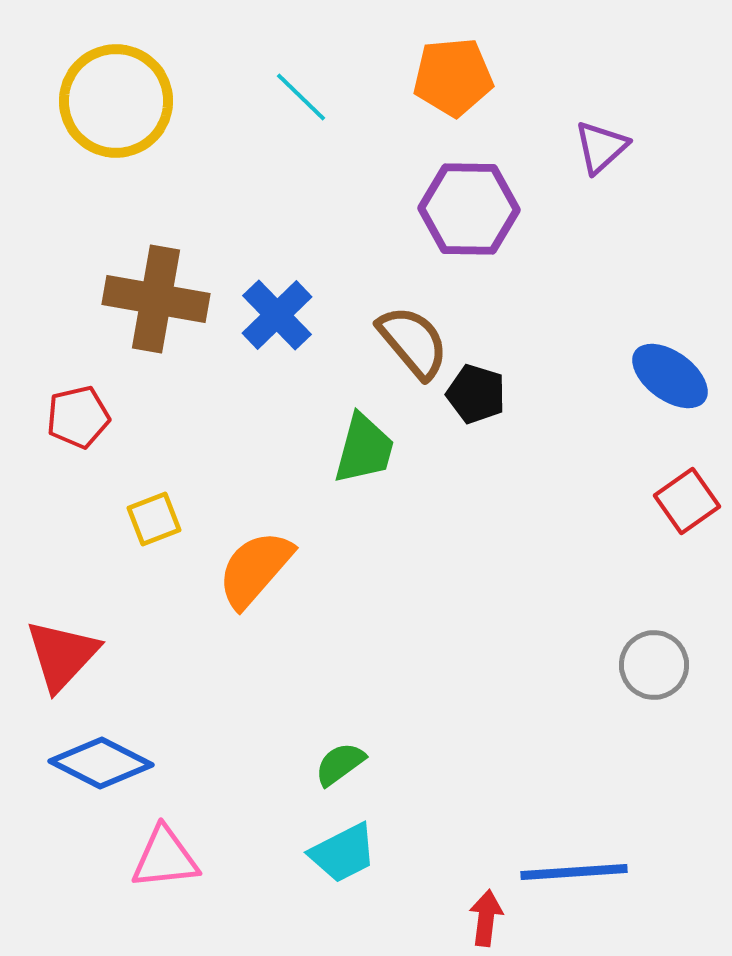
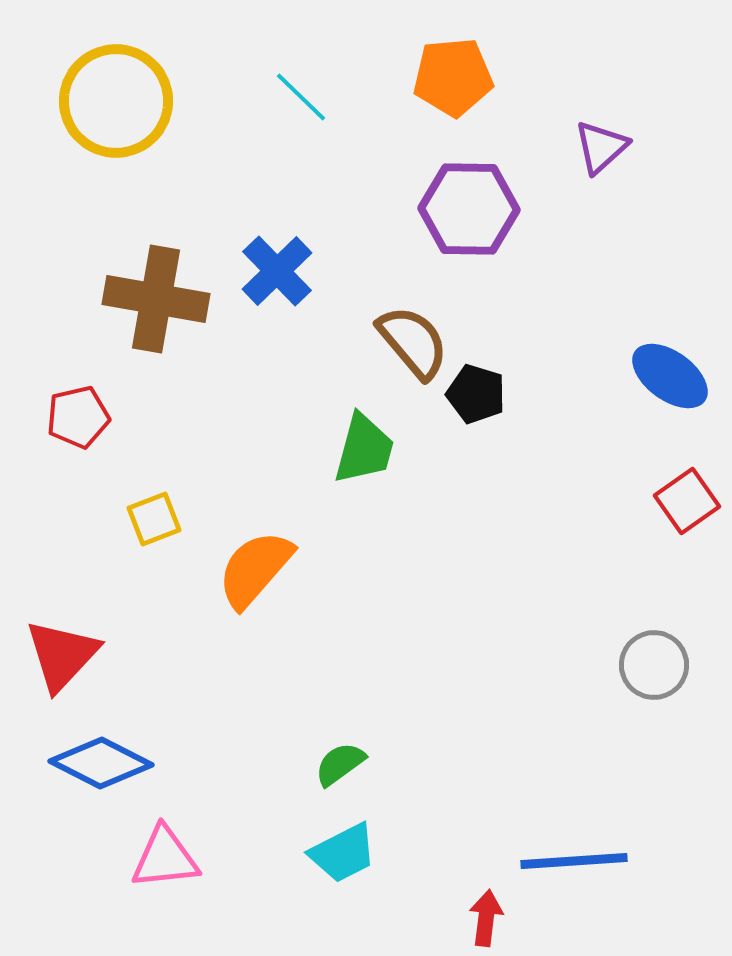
blue cross: moved 44 px up
blue line: moved 11 px up
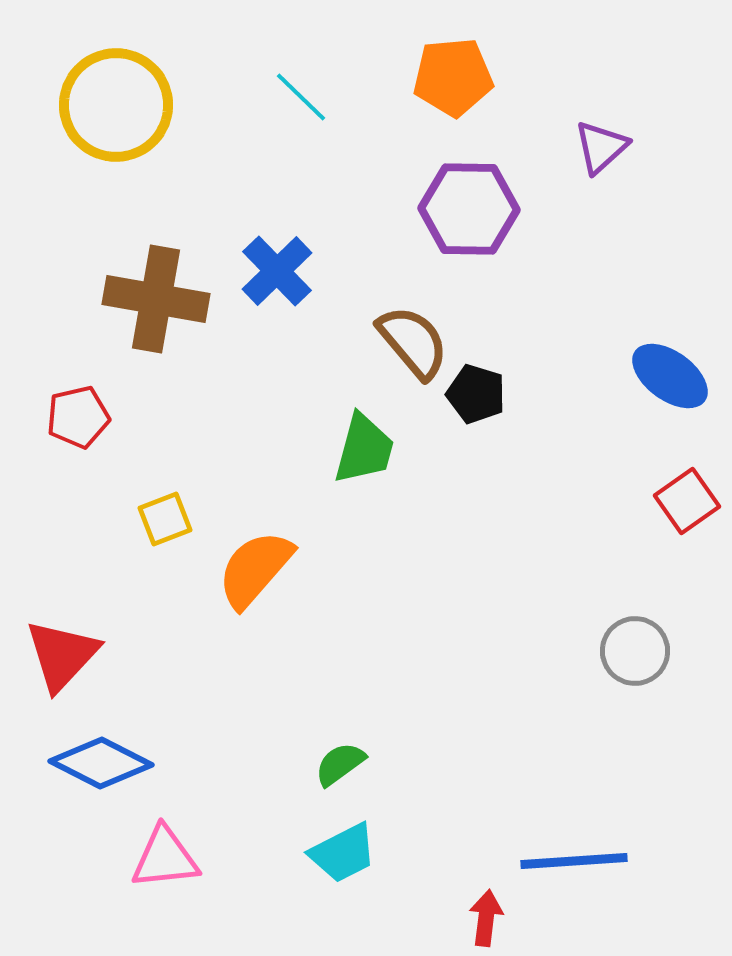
yellow circle: moved 4 px down
yellow square: moved 11 px right
gray circle: moved 19 px left, 14 px up
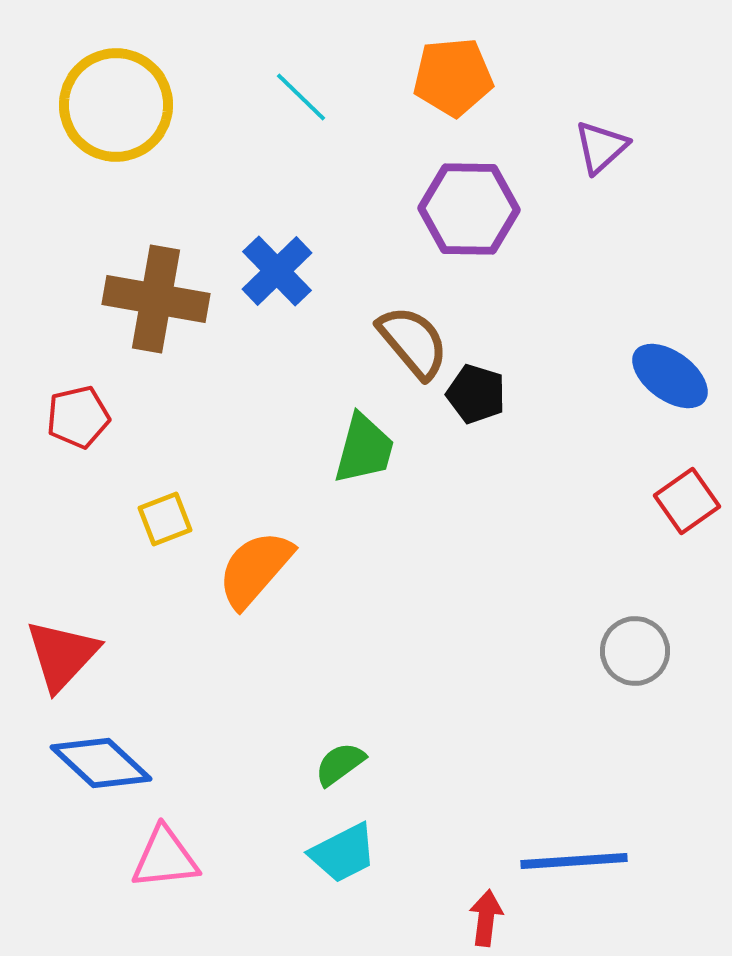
blue diamond: rotated 16 degrees clockwise
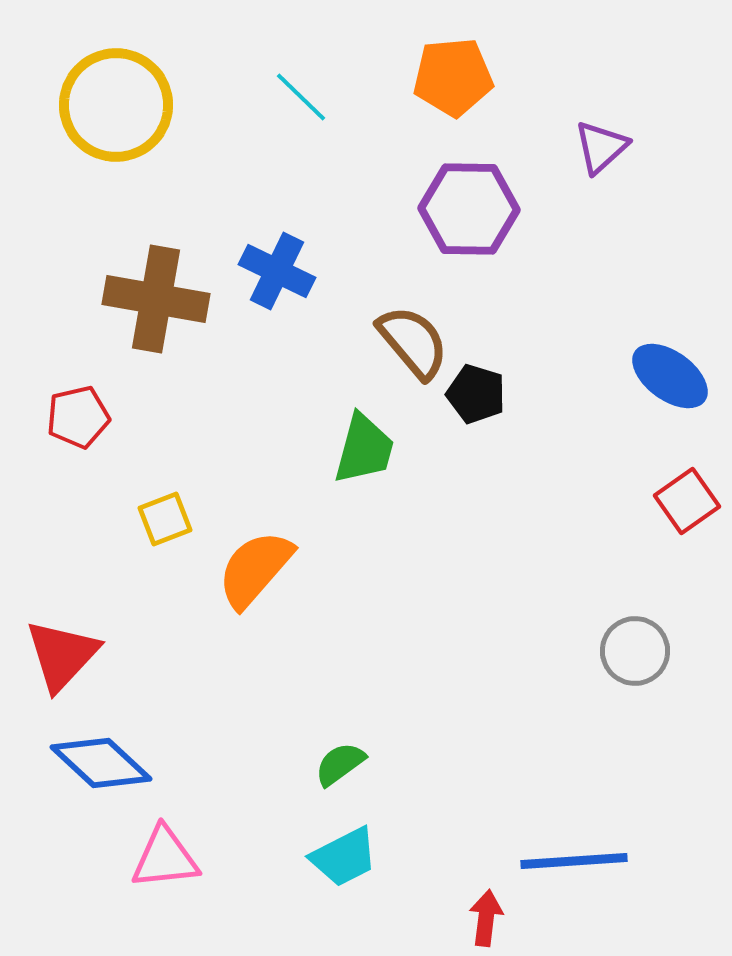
blue cross: rotated 20 degrees counterclockwise
cyan trapezoid: moved 1 px right, 4 px down
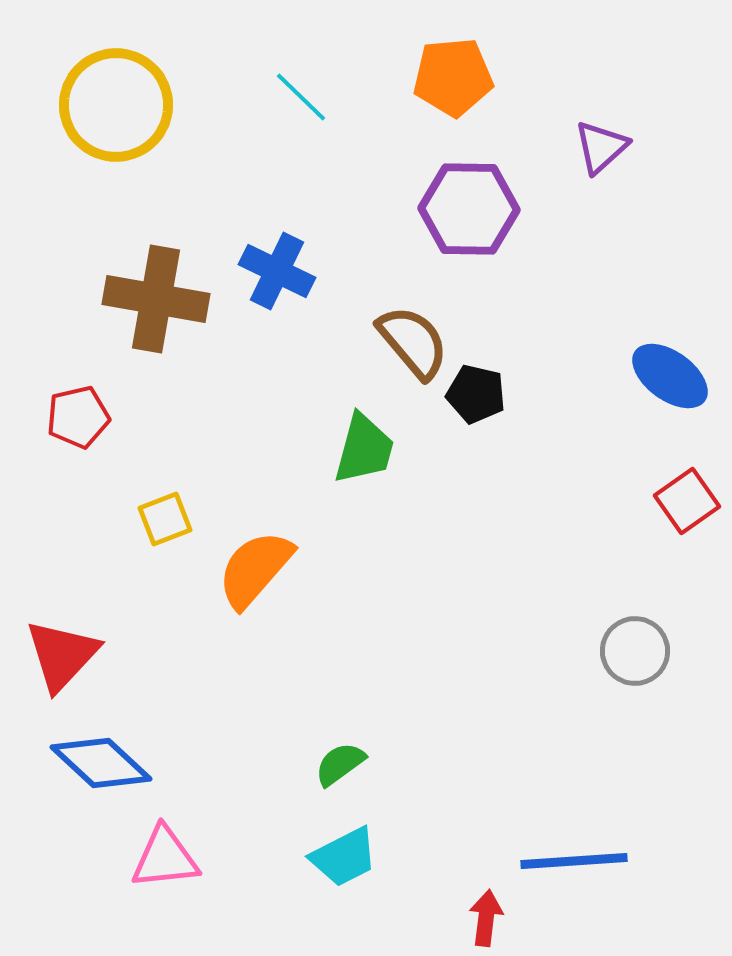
black pentagon: rotated 4 degrees counterclockwise
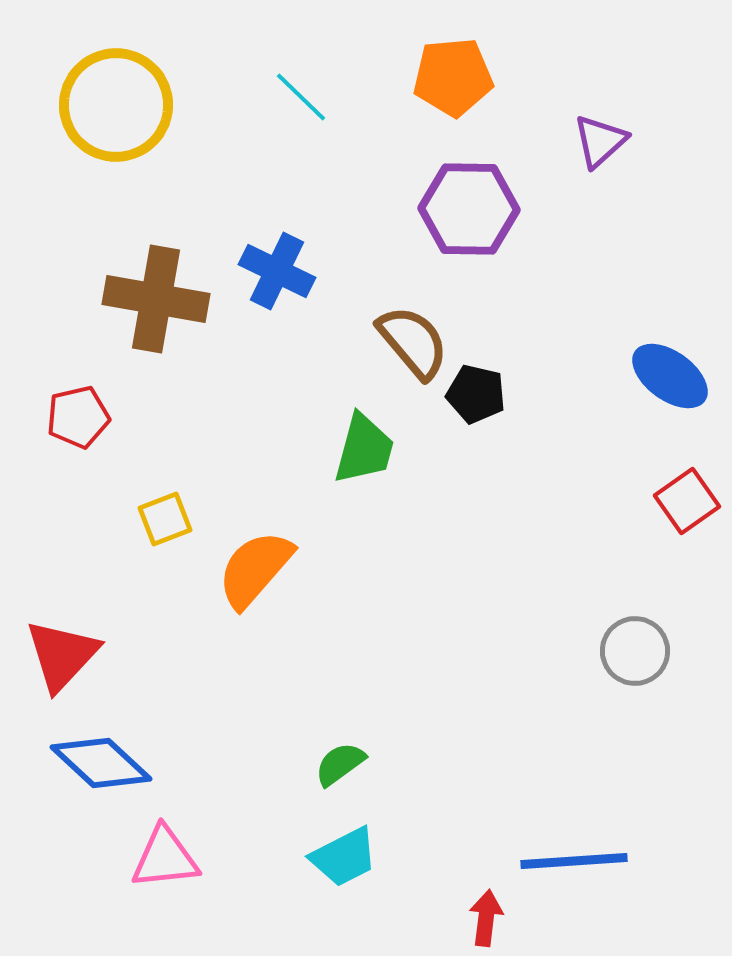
purple triangle: moved 1 px left, 6 px up
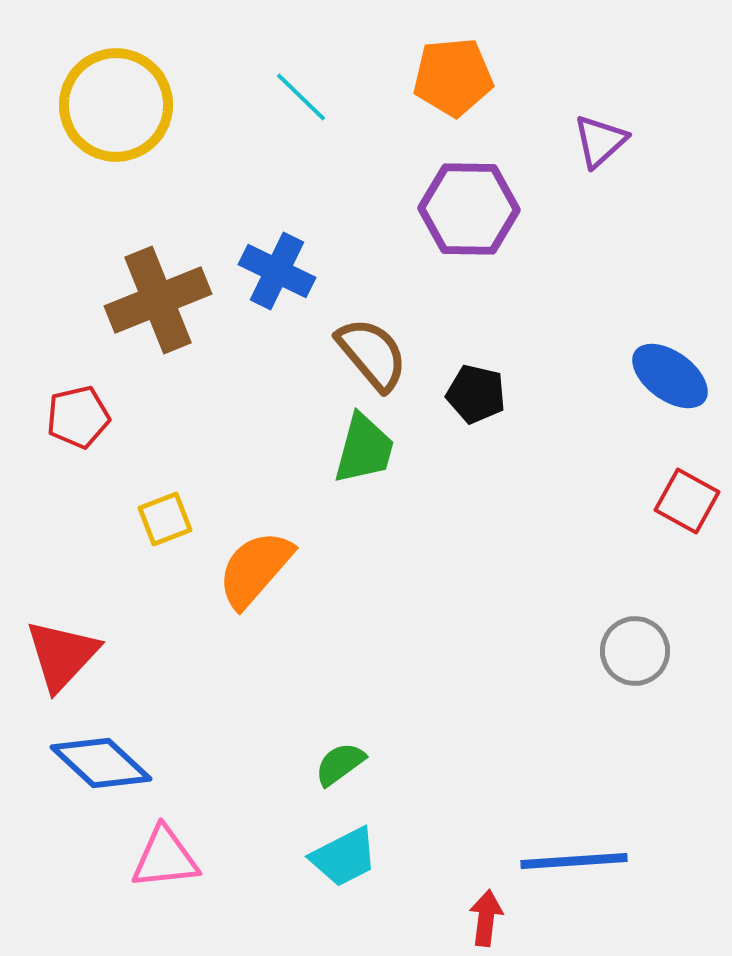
brown cross: moved 2 px right, 1 px down; rotated 32 degrees counterclockwise
brown semicircle: moved 41 px left, 12 px down
red square: rotated 26 degrees counterclockwise
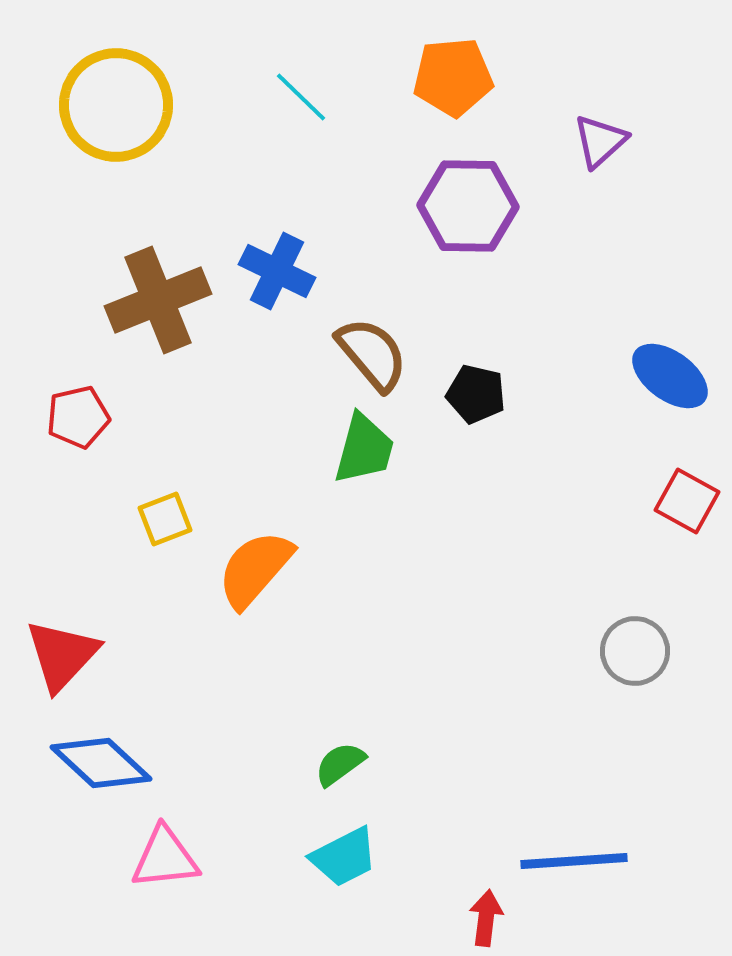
purple hexagon: moved 1 px left, 3 px up
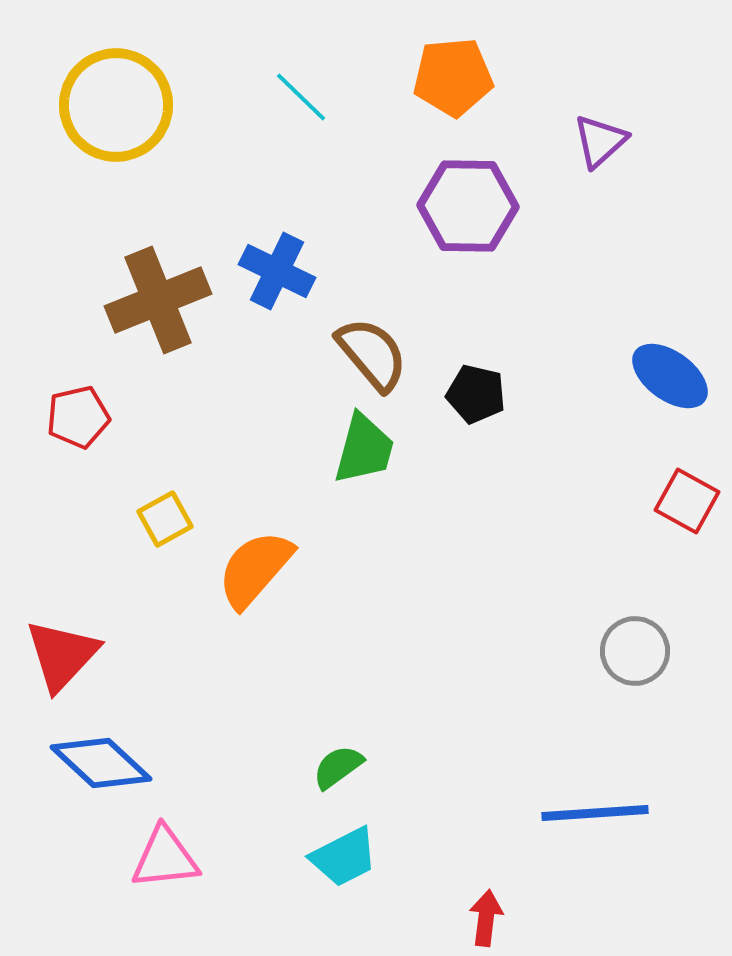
yellow square: rotated 8 degrees counterclockwise
green semicircle: moved 2 px left, 3 px down
blue line: moved 21 px right, 48 px up
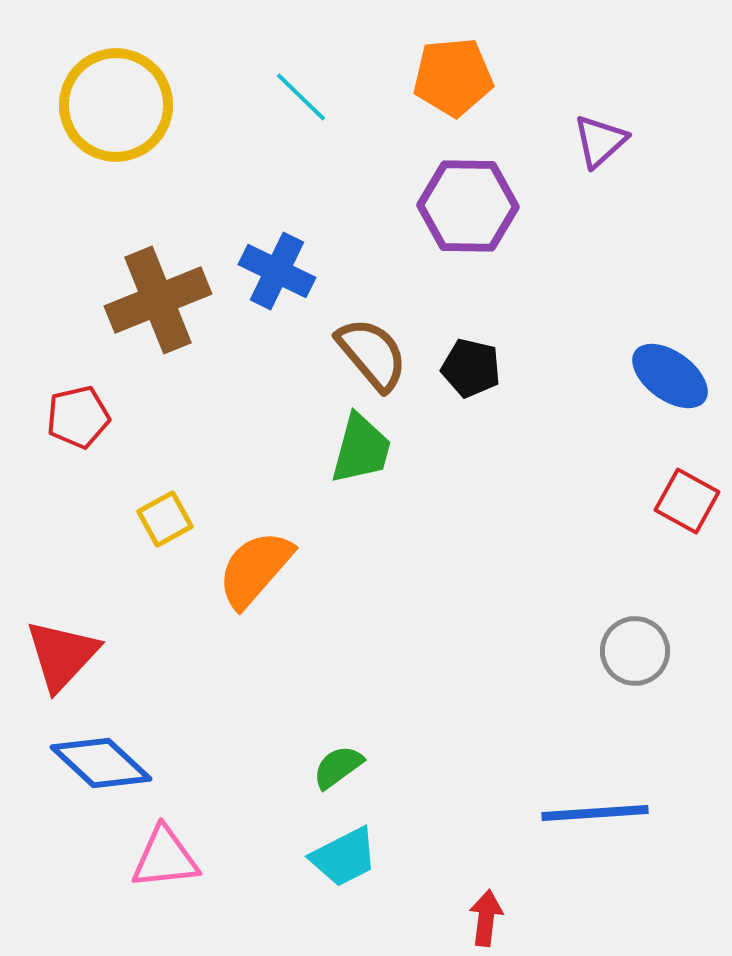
black pentagon: moved 5 px left, 26 px up
green trapezoid: moved 3 px left
